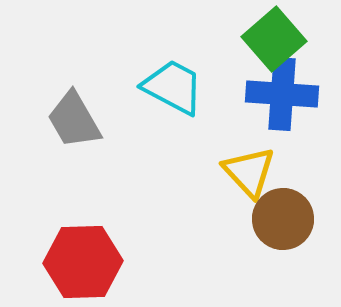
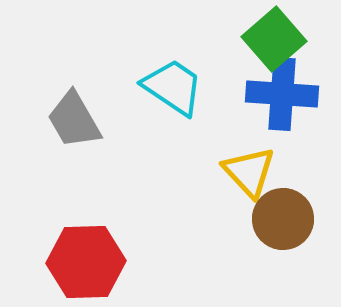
cyan trapezoid: rotated 6 degrees clockwise
red hexagon: moved 3 px right
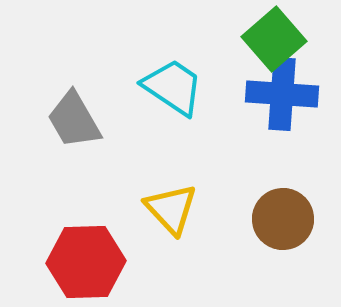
yellow triangle: moved 78 px left, 37 px down
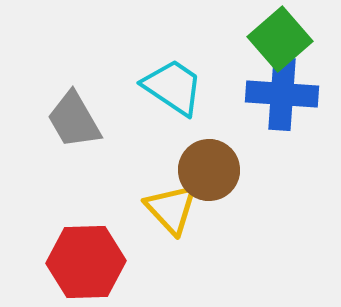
green square: moved 6 px right
brown circle: moved 74 px left, 49 px up
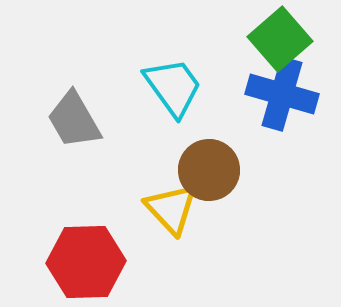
cyan trapezoid: rotated 20 degrees clockwise
blue cross: rotated 12 degrees clockwise
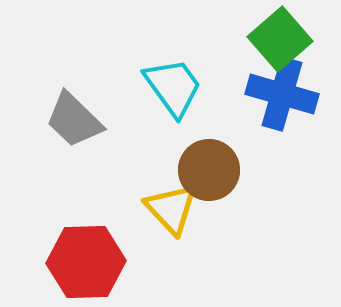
gray trapezoid: rotated 16 degrees counterclockwise
